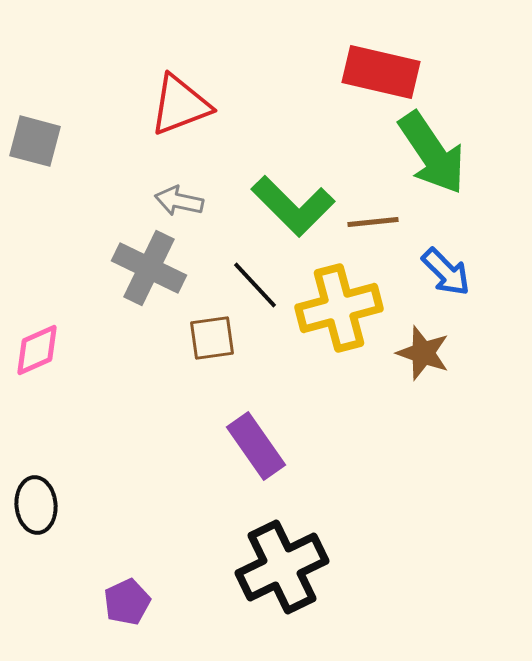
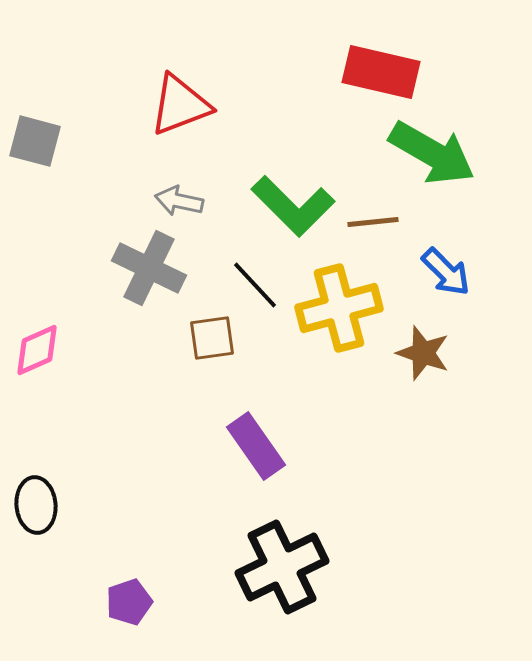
green arrow: rotated 26 degrees counterclockwise
purple pentagon: moved 2 px right; rotated 6 degrees clockwise
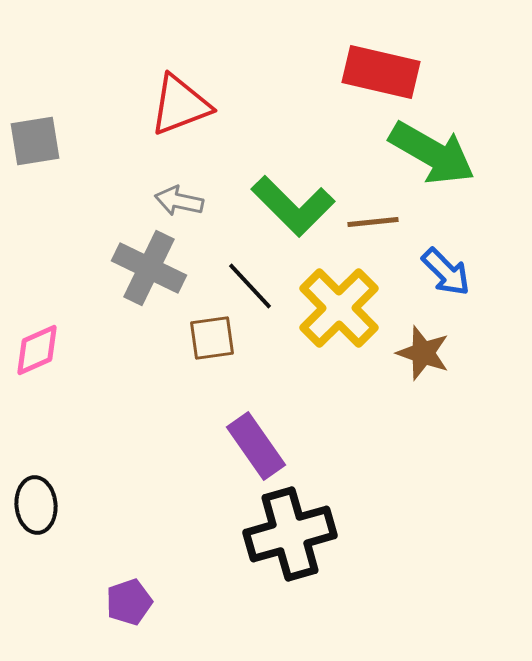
gray square: rotated 24 degrees counterclockwise
black line: moved 5 px left, 1 px down
yellow cross: rotated 30 degrees counterclockwise
black cross: moved 8 px right, 33 px up; rotated 10 degrees clockwise
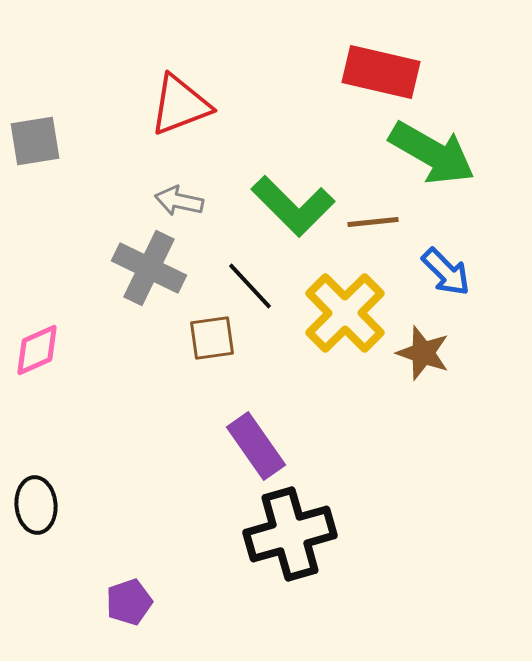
yellow cross: moved 6 px right, 5 px down
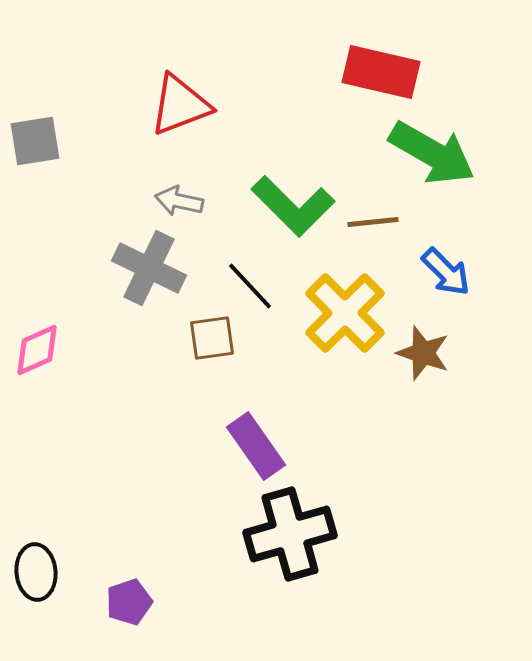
black ellipse: moved 67 px down
